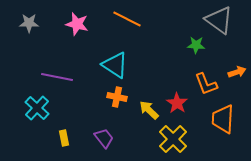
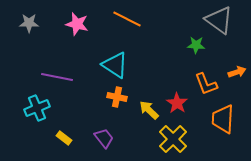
cyan cross: rotated 25 degrees clockwise
yellow rectangle: rotated 42 degrees counterclockwise
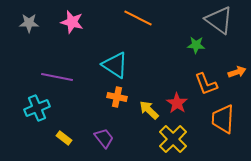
orange line: moved 11 px right, 1 px up
pink star: moved 5 px left, 2 px up
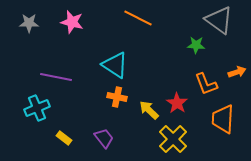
purple line: moved 1 px left
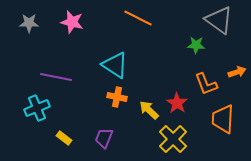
purple trapezoid: rotated 120 degrees counterclockwise
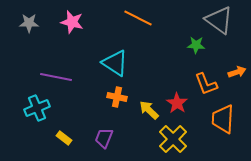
cyan triangle: moved 2 px up
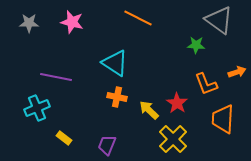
purple trapezoid: moved 3 px right, 7 px down
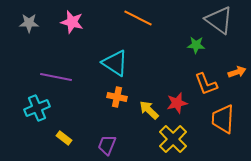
red star: rotated 25 degrees clockwise
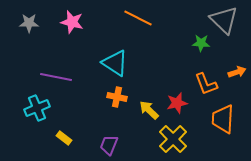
gray triangle: moved 5 px right; rotated 8 degrees clockwise
green star: moved 5 px right, 2 px up
purple trapezoid: moved 2 px right
